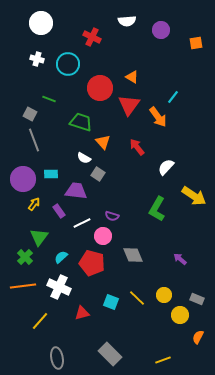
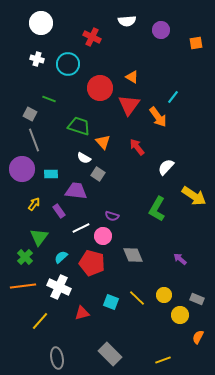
green trapezoid at (81, 122): moved 2 px left, 4 px down
purple circle at (23, 179): moved 1 px left, 10 px up
white line at (82, 223): moved 1 px left, 5 px down
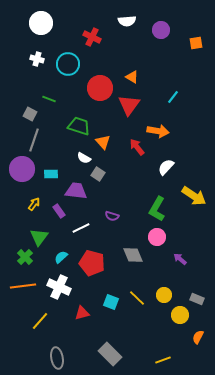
orange arrow at (158, 117): moved 14 px down; rotated 45 degrees counterclockwise
gray line at (34, 140): rotated 40 degrees clockwise
pink circle at (103, 236): moved 54 px right, 1 px down
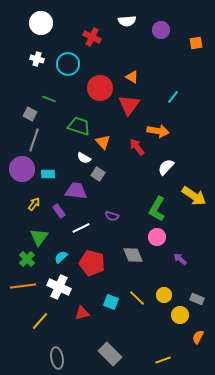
cyan rectangle at (51, 174): moved 3 px left
green cross at (25, 257): moved 2 px right, 2 px down
